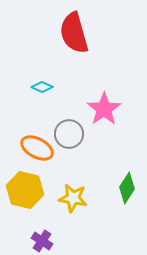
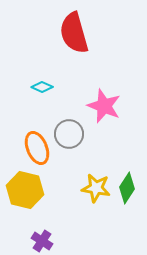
pink star: moved 3 px up; rotated 16 degrees counterclockwise
orange ellipse: rotated 40 degrees clockwise
yellow star: moved 23 px right, 10 px up
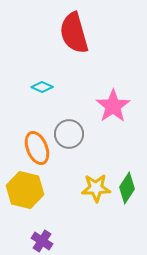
pink star: moved 9 px right; rotated 16 degrees clockwise
yellow star: rotated 12 degrees counterclockwise
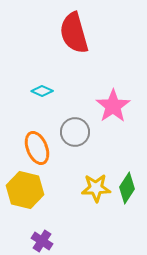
cyan diamond: moved 4 px down
gray circle: moved 6 px right, 2 px up
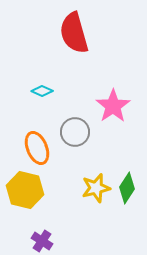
yellow star: rotated 12 degrees counterclockwise
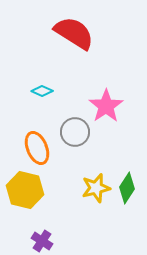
red semicircle: rotated 138 degrees clockwise
pink star: moved 7 px left
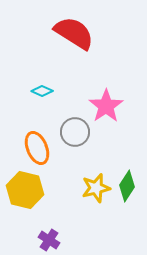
green diamond: moved 2 px up
purple cross: moved 7 px right, 1 px up
